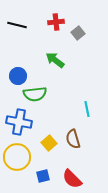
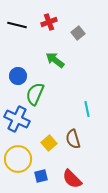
red cross: moved 7 px left; rotated 14 degrees counterclockwise
green semicircle: rotated 120 degrees clockwise
blue cross: moved 2 px left, 3 px up; rotated 15 degrees clockwise
yellow circle: moved 1 px right, 2 px down
blue square: moved 2 px left
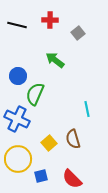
red cross: moved 1 px right, 2 px up; rotated 21 degrees clockwise
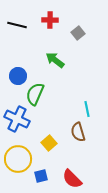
brown semicircle: moved 5 px right, 7 px up
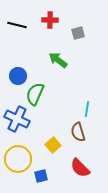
gray square: rotated 24 degrees clockwise
green arrow: moved 3 px right
cyan line: rotated 21 degrees clockwise
yellow square: moved 4 px right, 2 px down
red semicircle: moved 8 px right, 11 px up
